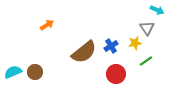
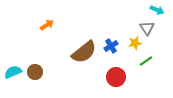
red circle: moved 3 px down
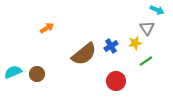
orange arrow: moved 3 px down
brown semicircle: moved 2 px down
brown circle: moved 2 px right, 2 px down
red circle: moved 4 px down
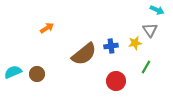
gray triangle: moved 3 px right, 2 px down
blue cross: rotated 24 degrees clockwise
green line: moved 6 px down; rotated 24 degrees counterclockwise
